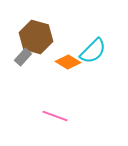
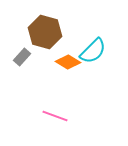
brown hexagon: moved 9 px right, 5 px up
gray rectangle: moved 1 px left
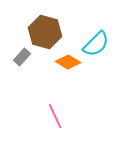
cyan semicircle: moved 3 px right, 7 px up
pink line: rotated 45 degrees clockwise
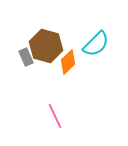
brown hexagon: moved 1 px right, 14 px down
gray rectangle: moved 4 px right; rotated 66 degrees counterclockwise
orange diamond: rotated 75 degrees counterclockwise
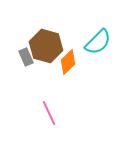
cyan semicircle: moved 2 px right, 2 px up
pink line: moved 6 px left, 3 px up
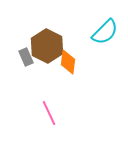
cyan semicircle: moved 7 px right, 10 px up
brown hexagon: moved 1 px right; rotated 12 degrees clockwise
orange diamond: rotated 40 degrees counterclockwise
